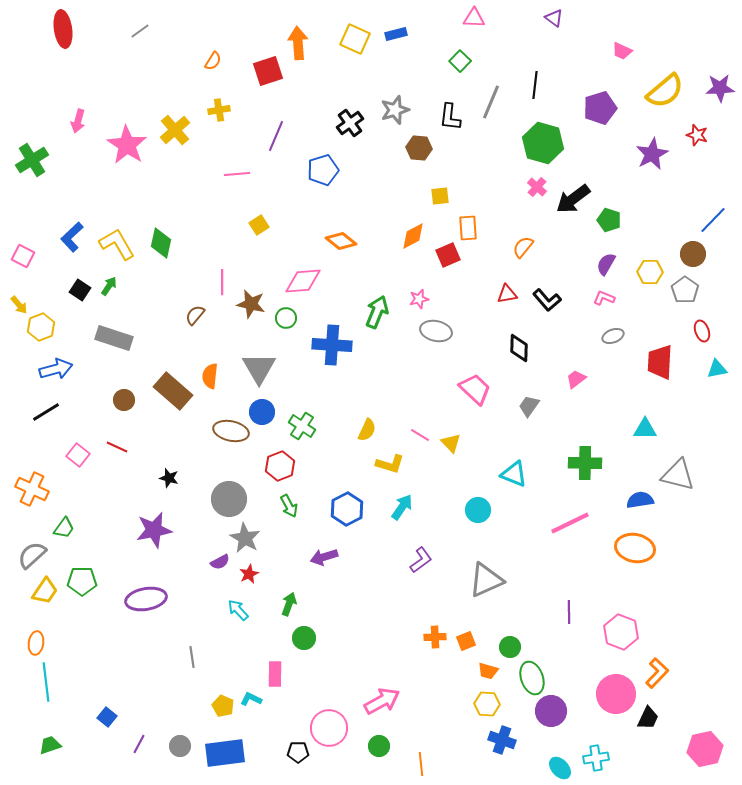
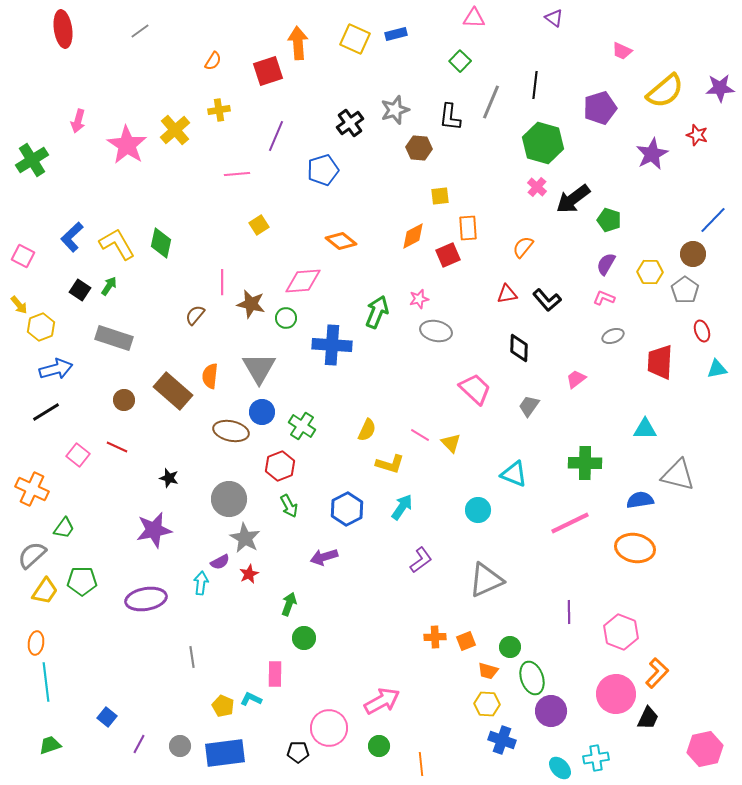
cyan arrow at (238, 610): moved 37 px left, 27 px up; rotated 50 degrees clockwise
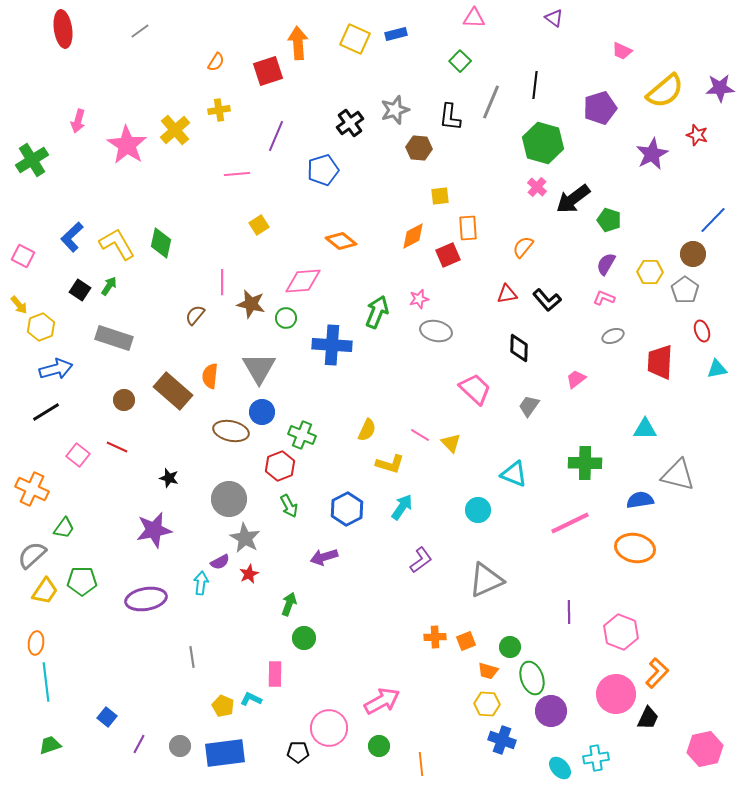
orange semicircle at (213, 61): moved 3 px right, 1 px down
green cross at (302, 426): moved 9 px down; rotated 12 degrees counterclockwise
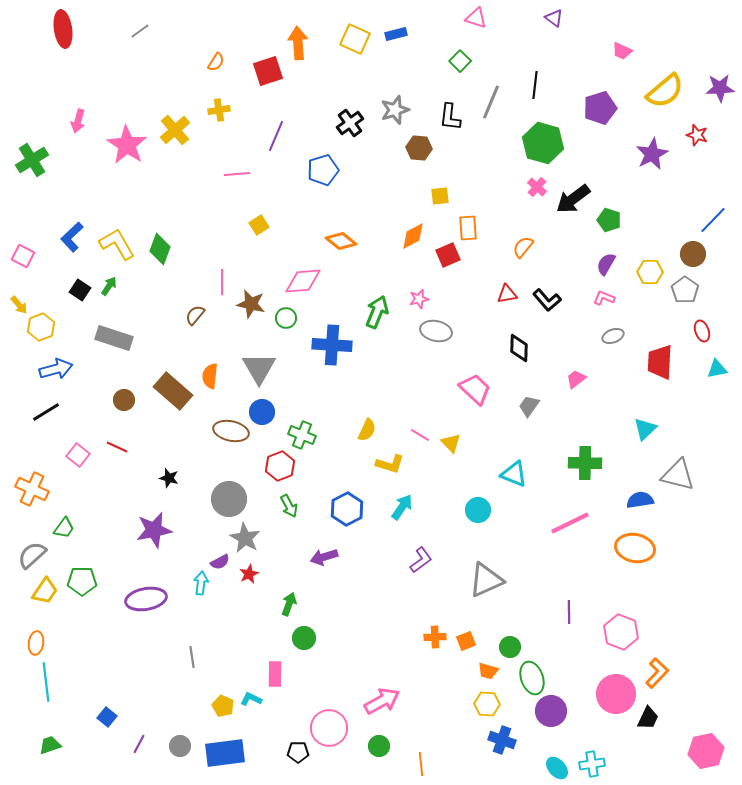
pink triangle at (474, 18): moved 2 px right; rotated 15 degrees clockwise
green diamond at (161, 243): moved 1 px left, 6 px down; rotated 8 degrees clockwise
cyan triangle at (645, 429): rotated 45 degrees counterclockwise
pink hexagon at (705, 749): moved 1 px right, 2 px down
cyan cross at (596, 758): moved 4 px left, 6 px down
cyan ellipse at (560, 768): moved 3 px left
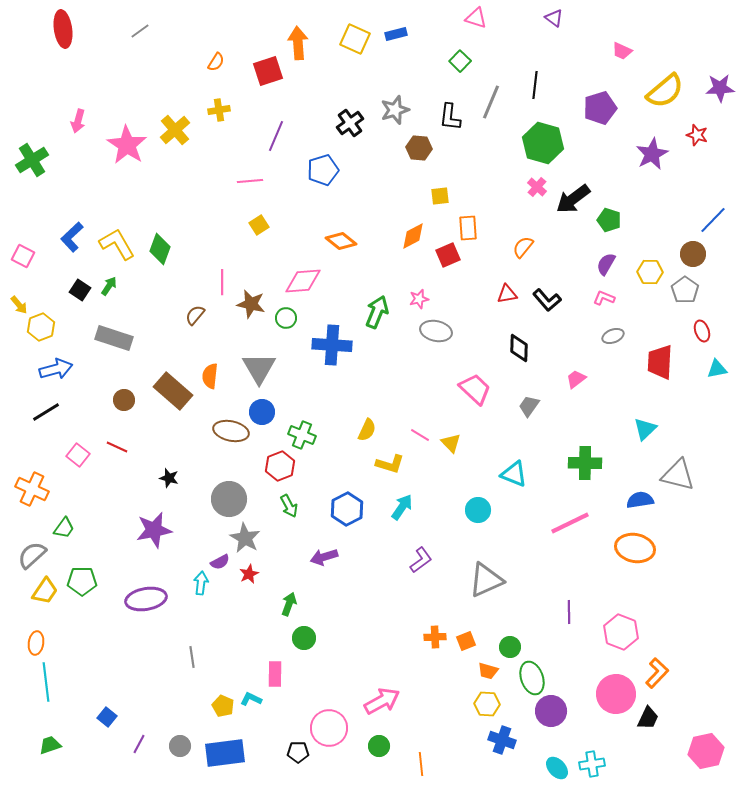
pink line at (237, 174): moved 13 px right, 7 px down
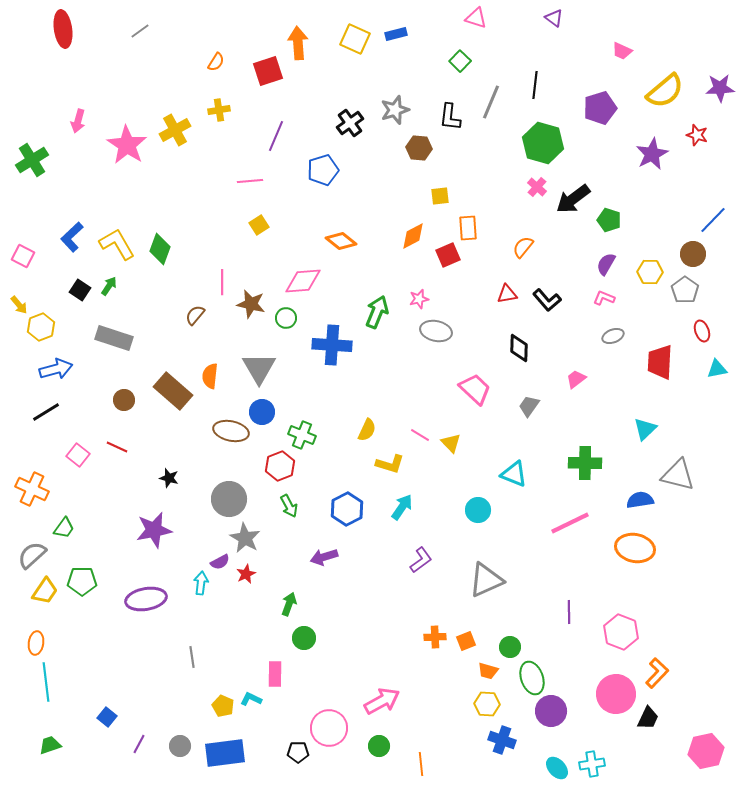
yellow cross at (175, 130): rotated 12 degrees clockwise
red star at (249, 574): moved 3 px left
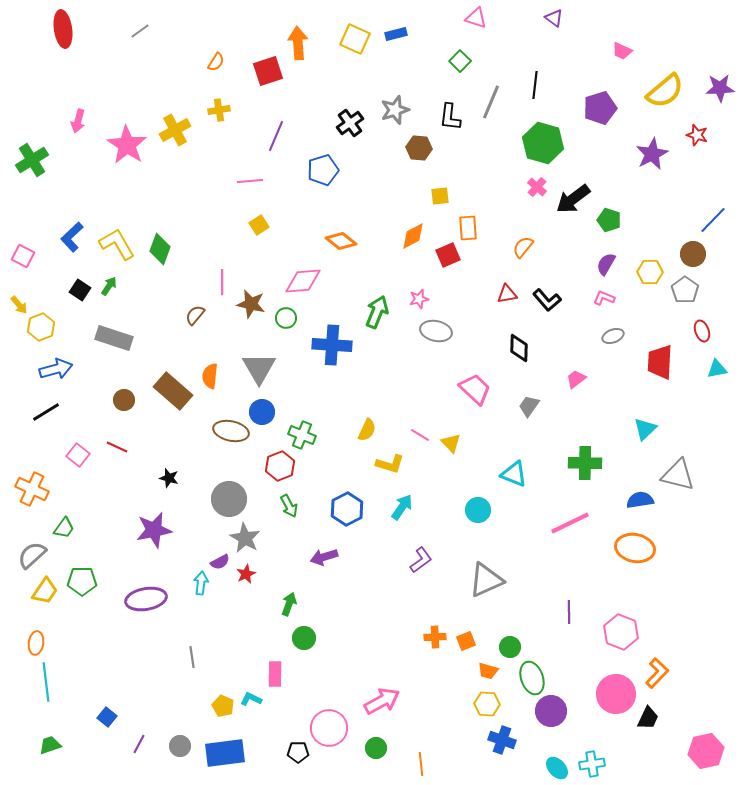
green circle at (379, 746): moved 3 px left, 2 px down
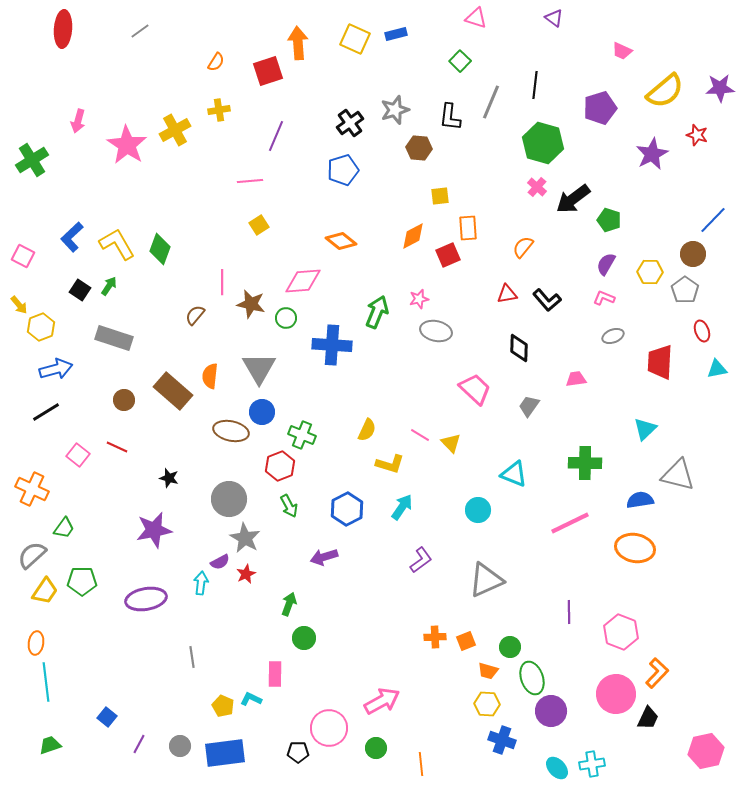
red ellipse at (63, 29): rotated 12 degrees clockwise
blue pentagon at (323, 170): moved 20 px right
pink trapezoid at (576, 379): rotated 30 degrees clockwise
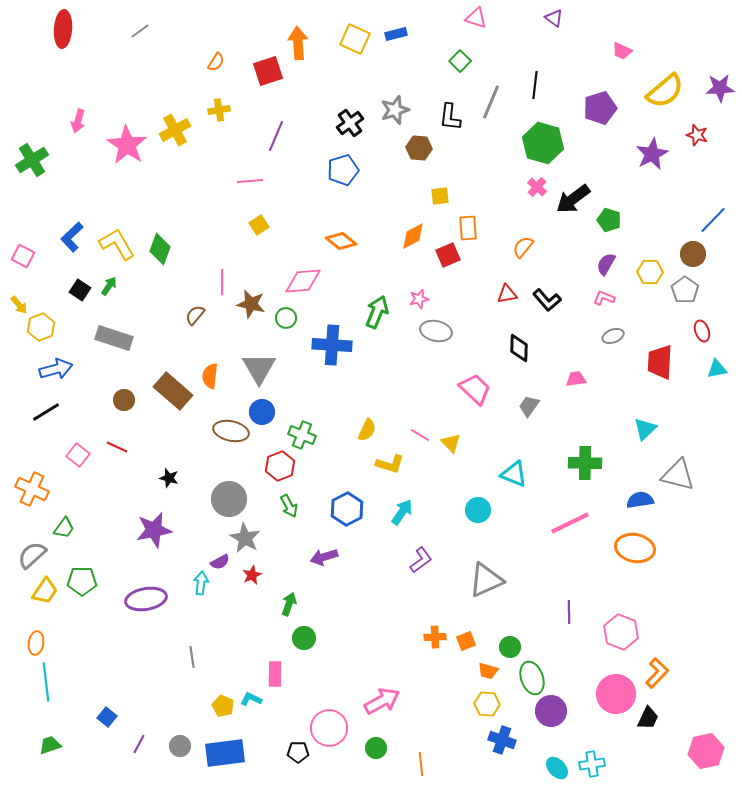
cyan arrow at (402, 507): moved 5 px down
red star at (246, 574): moved 6 px right, 1 px down
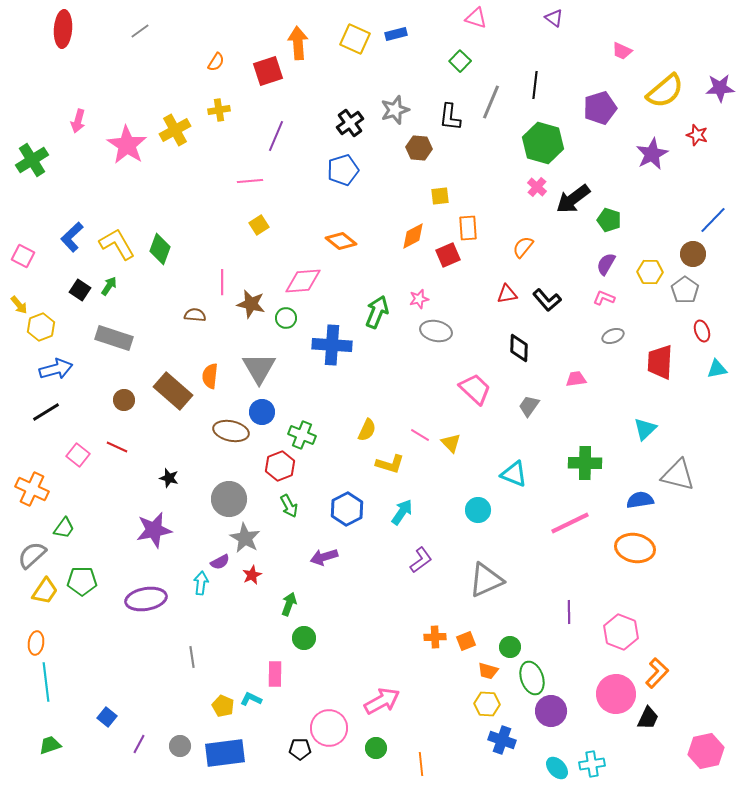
brown semicircle at (195, 315): rotated 55 degrees clockwise
black pentagon at (298, 752): moved 2 px right, 3 px up
